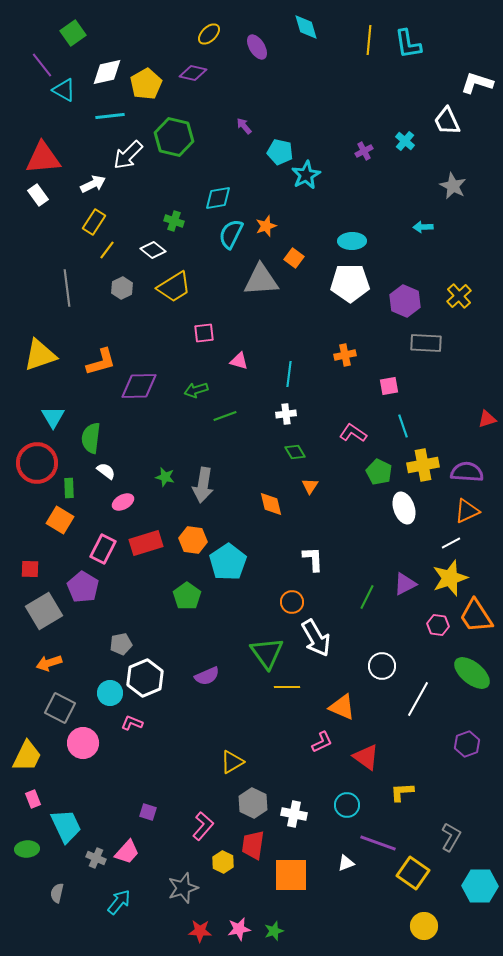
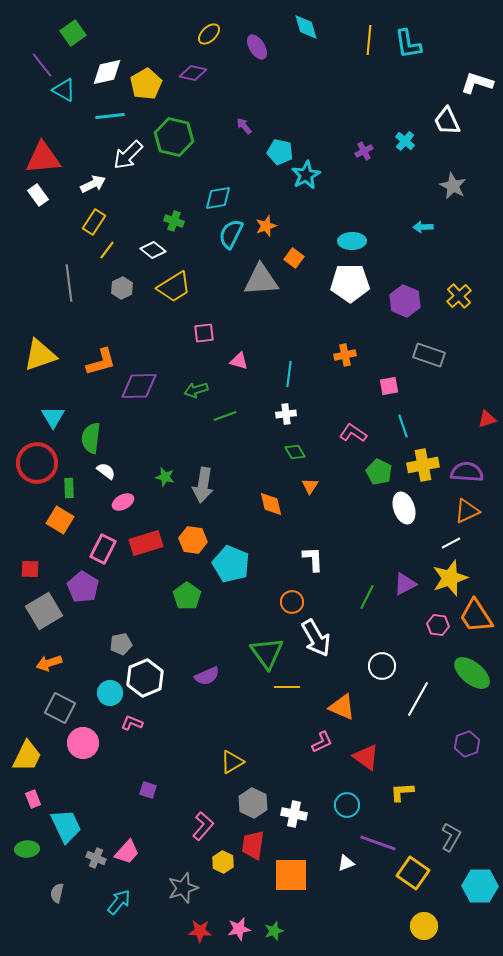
gray line at (67, 288): moved 2 px right, 5 px up
gray rectangle at (426, 343): moved 3 px right, 12 px down; rotated 16 degrees clockwise
cyan pentagon at (228, 562): moved 3 px right, 2 px down; rotated 15 degrees counterclockwise
purple square at (148, 812): moved 22 px up
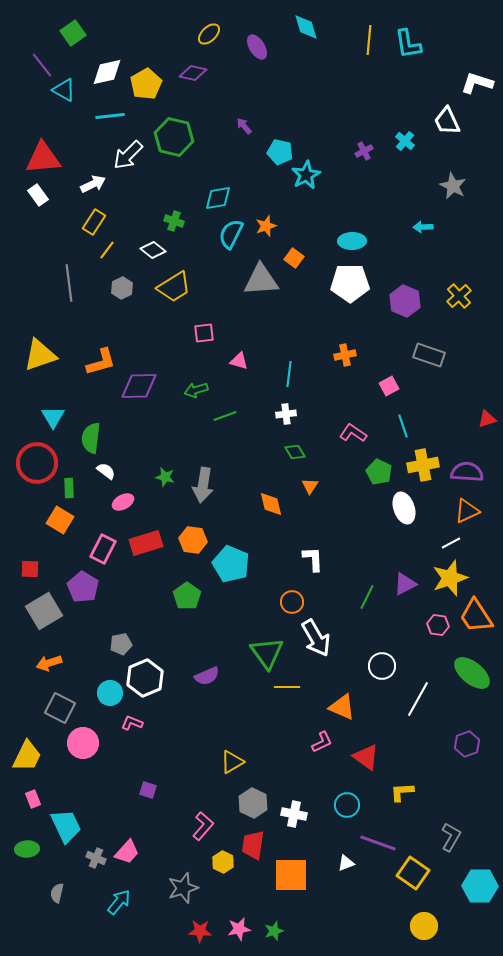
pink square at (389, 386): rotated 18 degrees counterclockwise
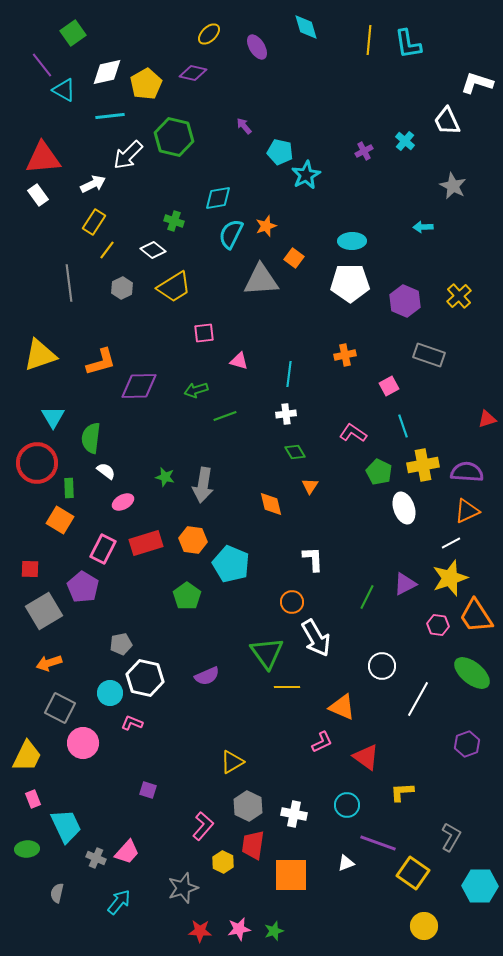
white hexagon at (145, 678): rotated 24 degrees counterclockwise
gray hexagon at (253, 803): moved 5 px left, 3 px down
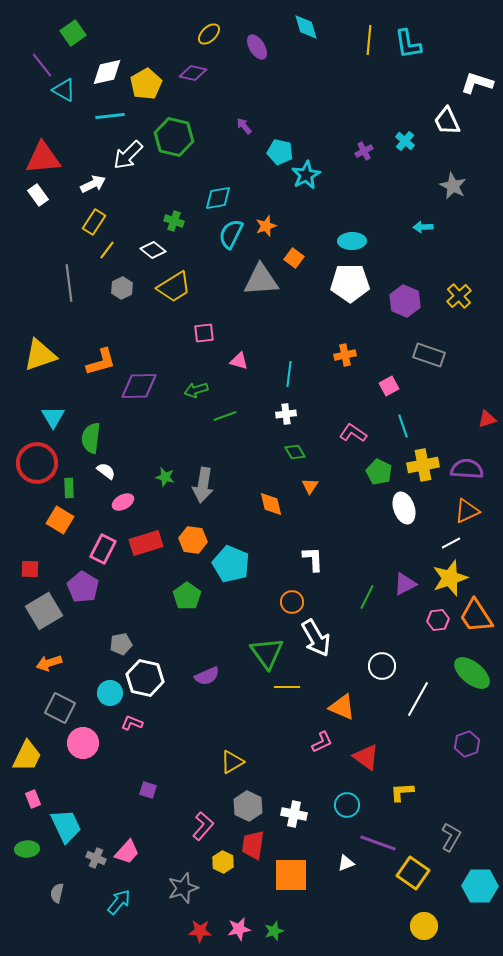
purple semicircle at (467, 472): moved 3 px up
pink hexagon at (438, 625): moved 5 px up; rotated 15 degrees counterclockwise
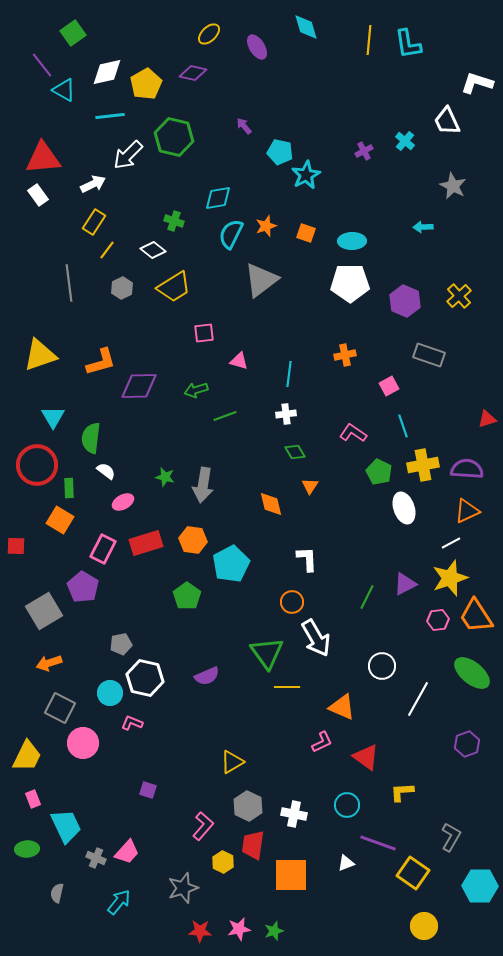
orange square at (294, 258): moved 12 px right, 25 px up; rotated 18 degrees counterclockwise
gray triangle at (261, 280): rotated 33 degrees counterclockwise
red circle at (37, 463): moved 2 px down
white L-shape at (313, 559): moved 6 px left
cyan pentagon at (231, 564): rotated 21 degrees clockwise
red square at (30, 569): moved 14 px left, 23 px up
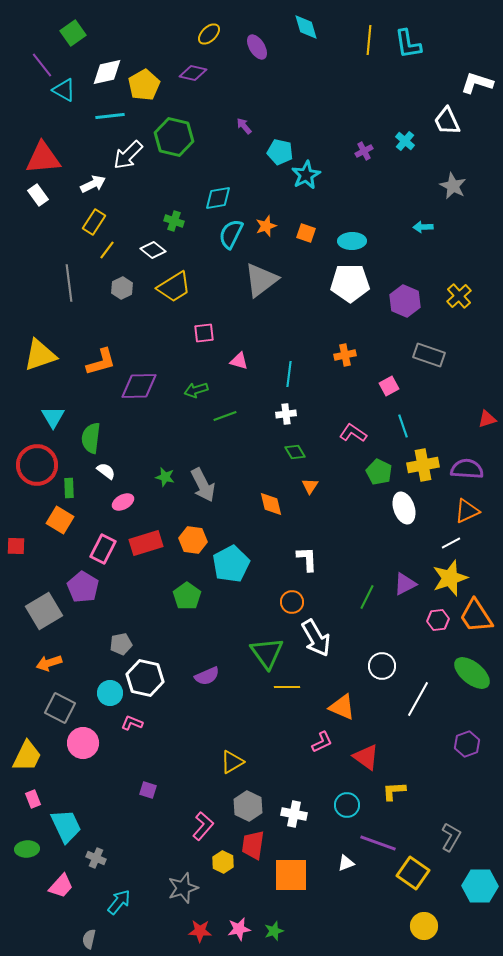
yellow pentagon at (146, 84): moved 2 px left, 1 px down
gray arrow at (203, 485): rotated 36 degrees counterclockwise
yellow L-shape at (402, 792): moved 8 px left, 1 px up
pink trapezoid at (127, 852): moved 66 px left, 34 px down
gray semicircle at (57, 893): moved 32 px right, 46 px down
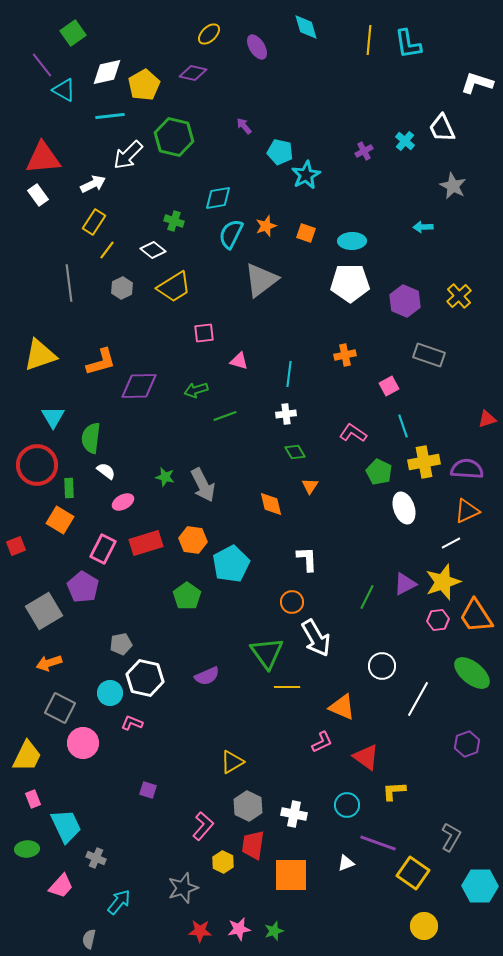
white trapezoid at (447, 121): moved 5 px left, 7 px down
yellow cross at (423, 465): moved 1 px right, 3 px up
red square at (16, 546): rotated 24 degrees counterclockwise
yellow star at (450, 578): moved 7 px left, 4 px down
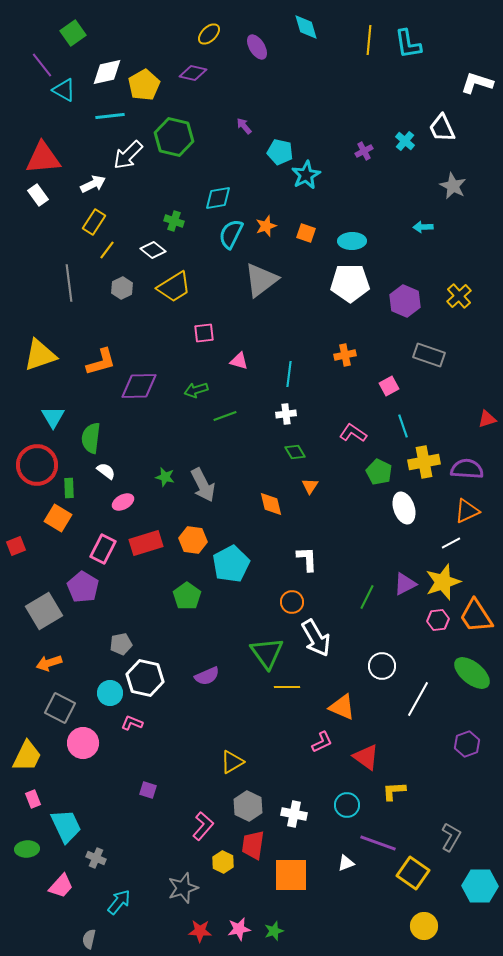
orange square at (60, 520): moved 2 px left, 2 px up
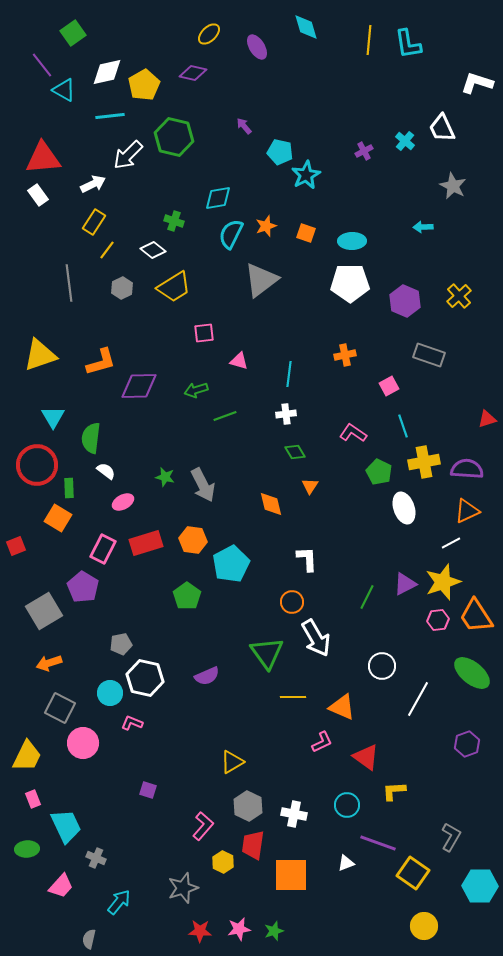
yellow line at (287, 687): moved 6 px right, 10 px down
